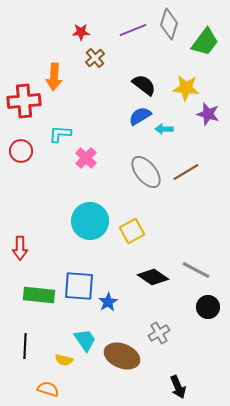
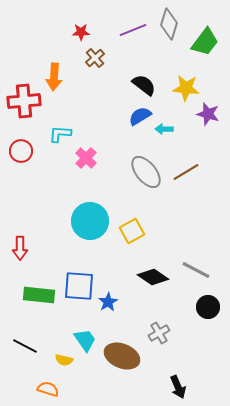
black line: rotated 65 degrees counterclockwise
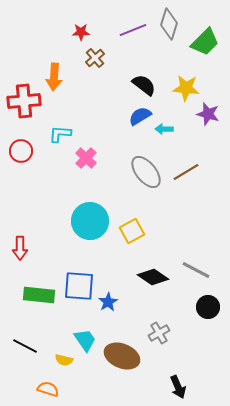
green trapezoid: rotated 8 degrees clockwise
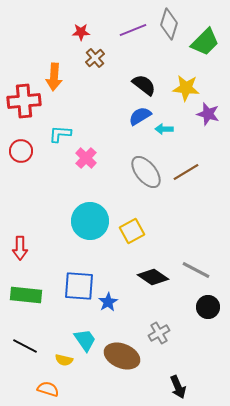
green rectangle: moved 13 px left
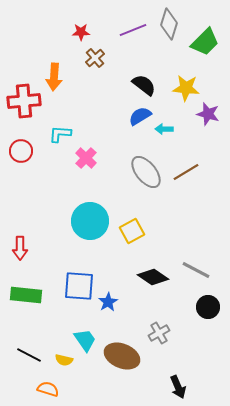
black line: moved 4 px right, 9 px down
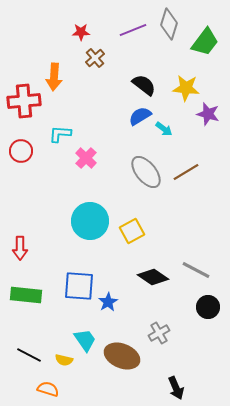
green trapezoid: rotated 8 degrees counterclockwise
cyan arrow: rotated 144 degrees counterclockwise
black arrow: moved 2 px left, 1 px down
